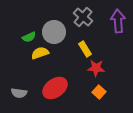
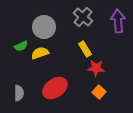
gray circle: moved 10 px left, 5 px up
green semicircle: moved 8 px left, 9 px down
gray semicircle: rotated 98 degrees counterclockwise
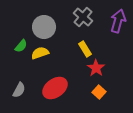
purple arrow: rotated 20 degrees clockwise
green semicircle: rotated 24 degrees counterclockwise
red star: rotated 30 degrees clockwise
gray semicircle: moved 3 px up; rotated 28 degrees clockwise
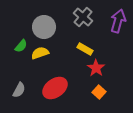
yellow rectangle: rotated 28 degrees counterclockwise
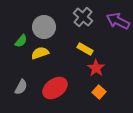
purple arrow: rotated 80 degrees counterclockwise
green semicircle: moved 5 px up
gray semicircle: moved 2 px right, 3 px up
